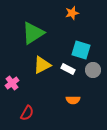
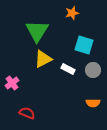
green triangle: moved 4 px right, 2 px up; rotated 25 degrees counterclockwise
cyan square: moved 3 px right, 5 px up
yellow triangle: moved 1 px right, 6 px up
orange semicircle: moved 20 px right, 3 px down
red semicircle: rotated 98 degrees counterclockwise
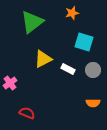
green triangle: moved 5 px left, 9 px up; rotated 20 degrees clockwise
cyan square: moved 3 px up
pink cross: moved 2 px left
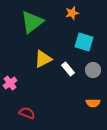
white rectangle: rotated 24 degrees clockwise
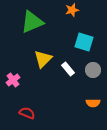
orange star: moved 3 px up
green triangle: rotated 15 degrees clockwise
yellow triangle: rotated 18 degrees counterclockwise
pink cross: moved 3 px right, 3 px up
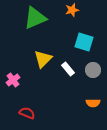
green triangle: moved 3 px right, 4 px up
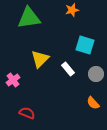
green triangle: moved 6 px left; rotated 15 degrees clockwise
cyan square: moved 1 px right, 3 px down
yellow triangle: moved 3 px left
gray circle: moved 3 px right, 4 px down
orange semicircle: rotated 48 degrees clockwise
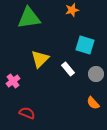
pink cross: moved 1 px down
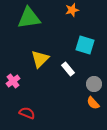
gray circle: moved 2 px left, 10 px down
